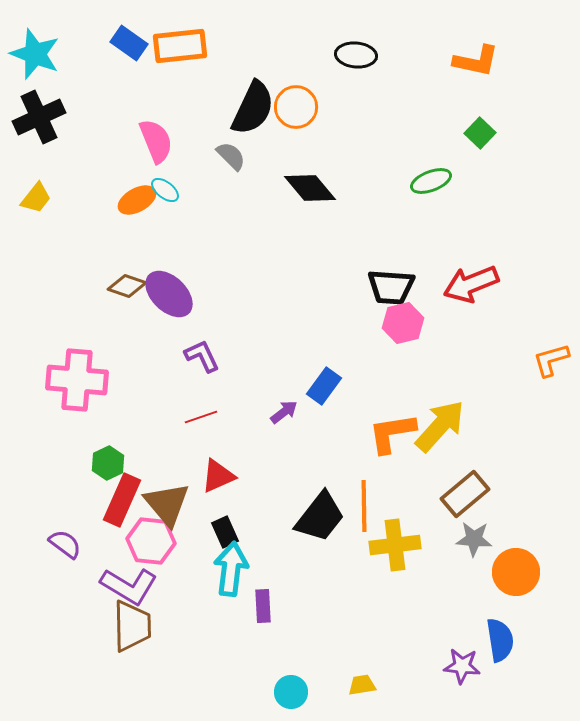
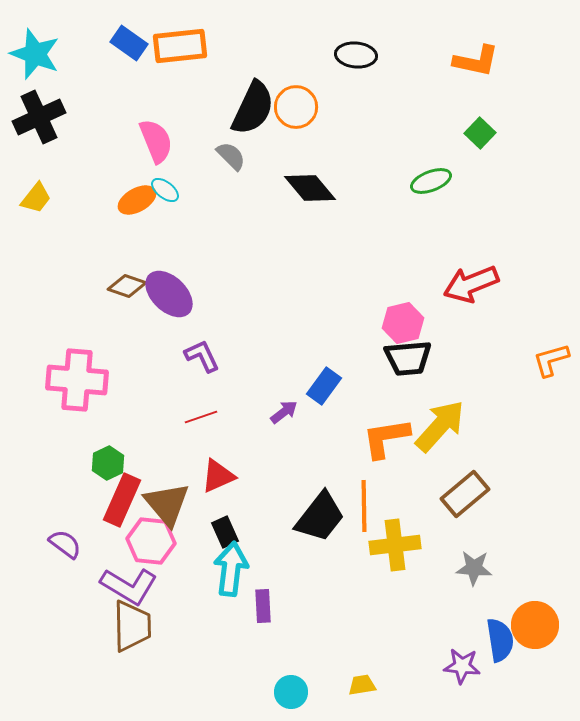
black trapezoid at (391, 287): moved 17 px right, 71 px down; rotated 9 degrees counterclockwise
orange L-shape at (392, 433): moved 6 px left, 5 px down
gray star at (474, 539): moved 29 px down
orange circle at (516, 572): moved 19 px right, 53 px down
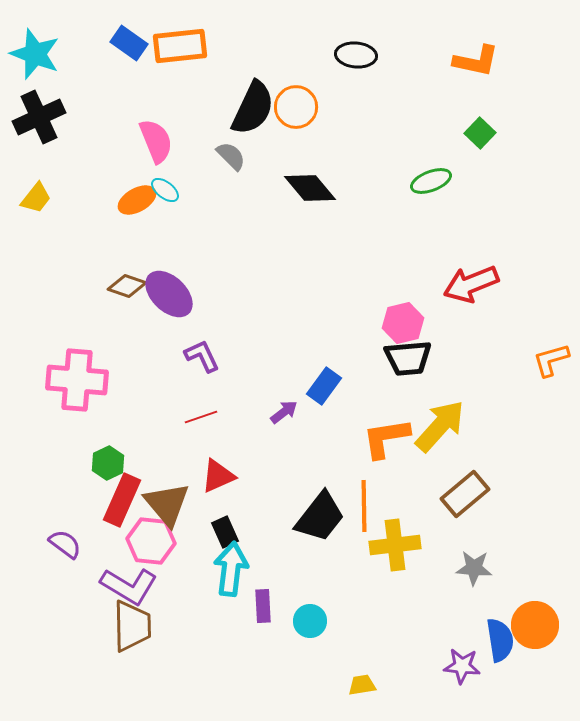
cyan circle at (291, 692): moved 19 px right, 71 px up
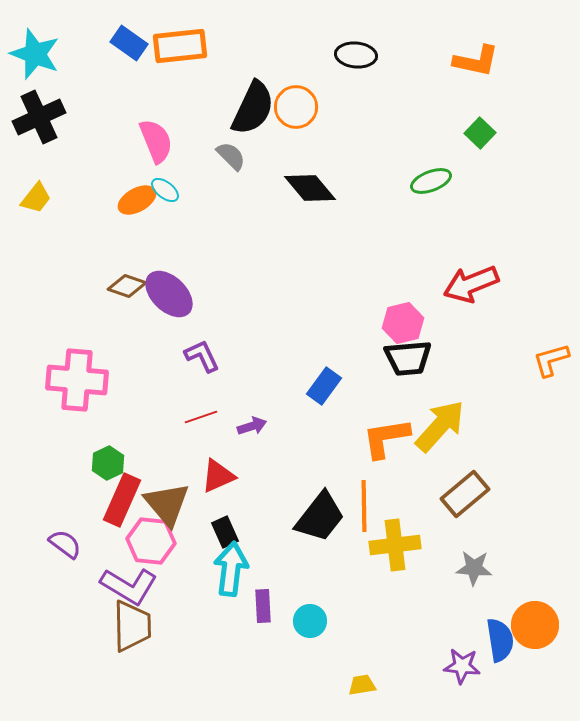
purple arrow at (284, 412): moved 32 px left, 14 px down; rotated 20 degrees clockwise
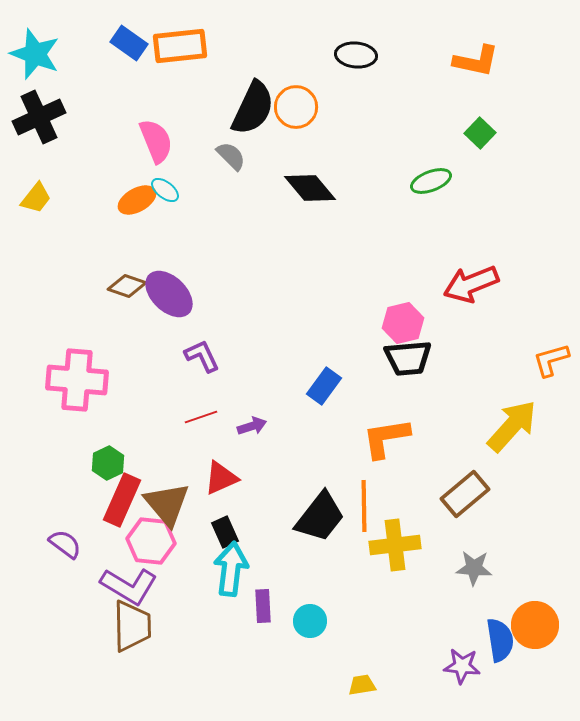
yellow arrow at (440, 426): moved 72 px right
red triangle at (218, 476): moved 3 px right, 2 px down
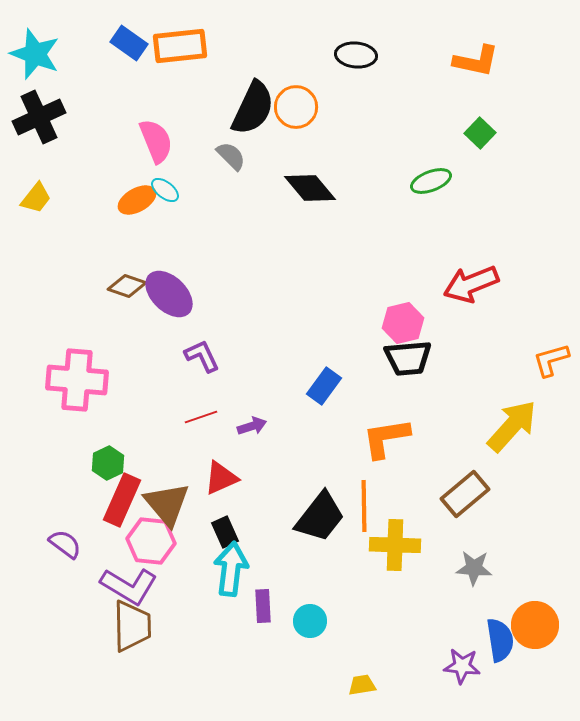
yellow cross at (395, 545): rotated 9 degrees clockwise
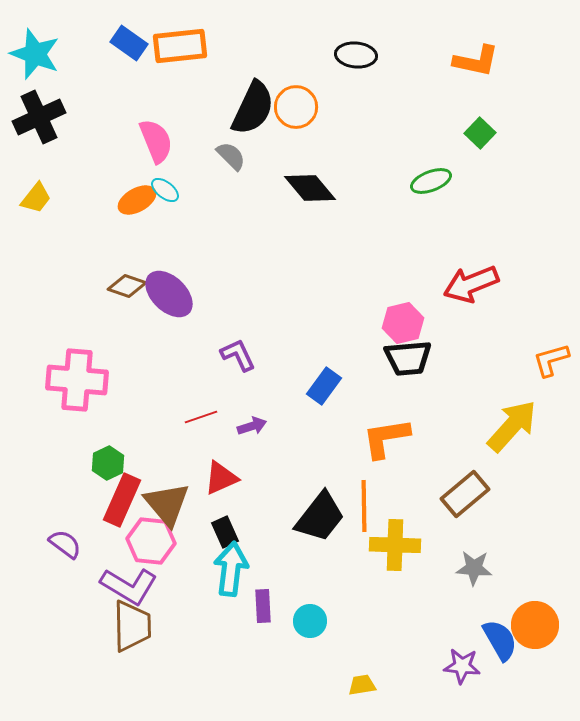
purple L-shape at (202, 356): moved 36 px right, 1 px up
blue semicircle at (500, 640): rotated 21 degrees counterclockwise
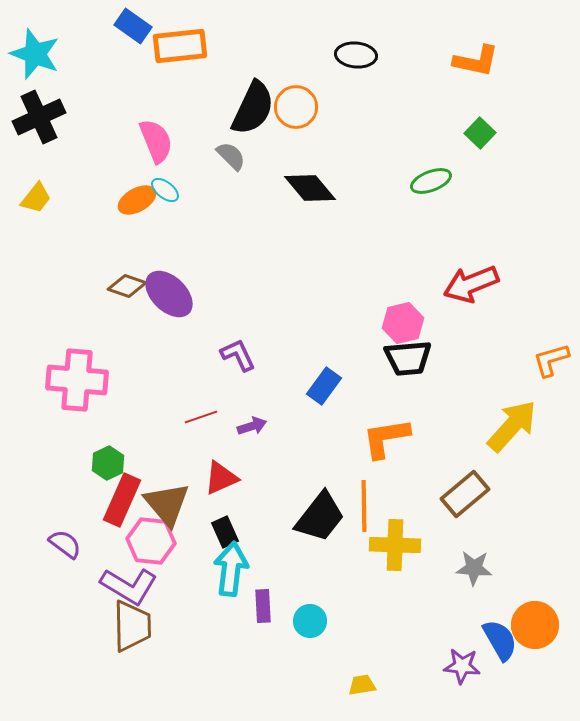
blue rectangle at (129, 43): moved 4 px right, 17 px up
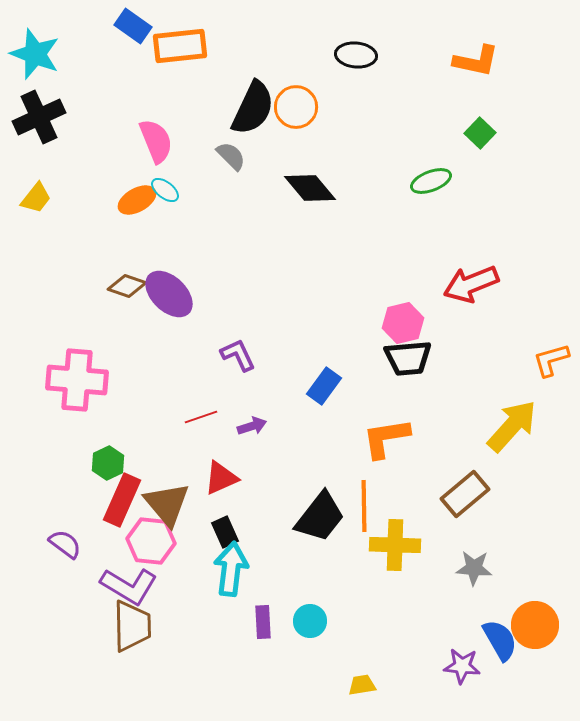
purple rectangle at (263, 606): moved 16 px down
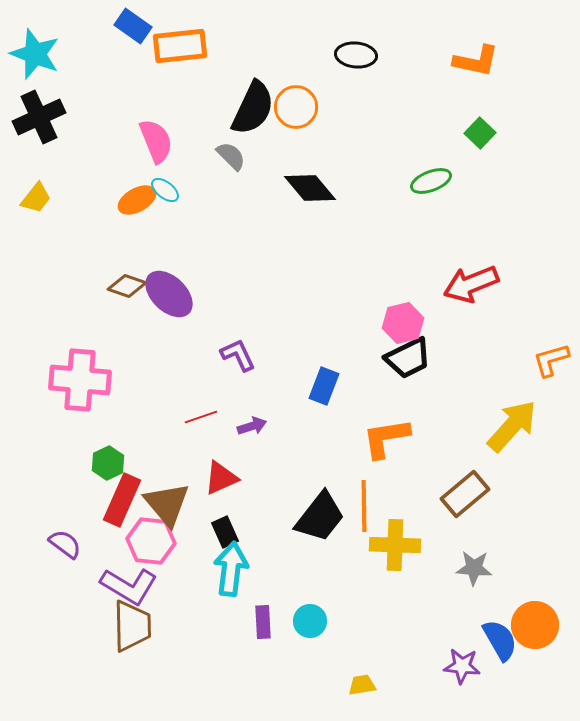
black trapezoid at (408, 358): rotated 21 degrees counterclockwise
pink cross at (77, 380): moved 3 px right
blue rectangle at (324, 386): rotated 15 degrees counterclockwise
